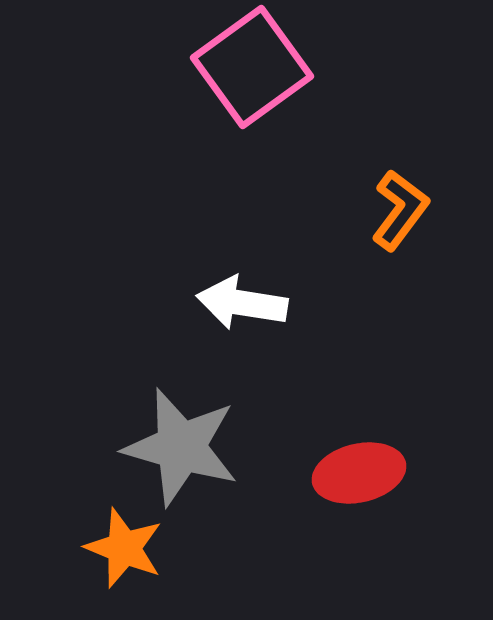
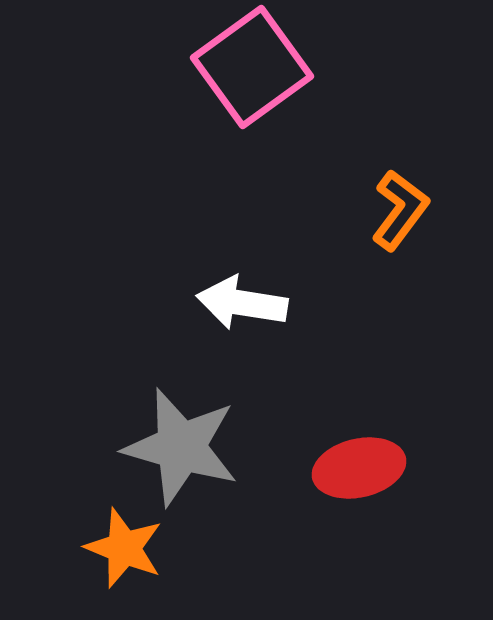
red ellipse: moved 5 px up
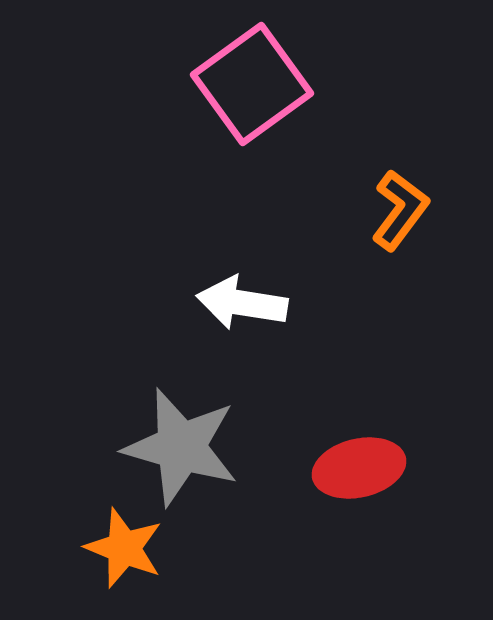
pink square: moved 17 px down
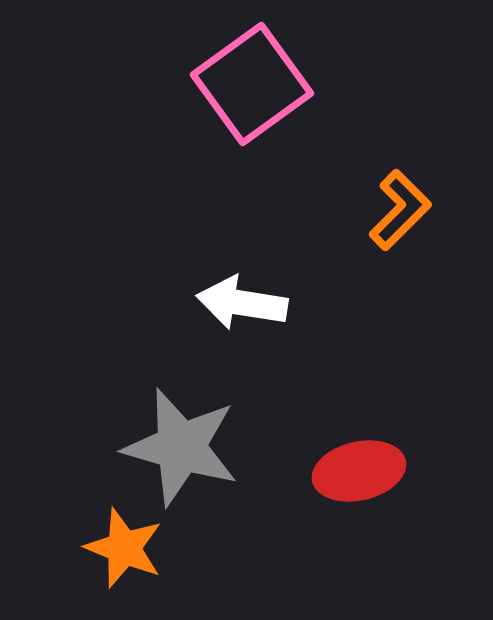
orange L-shape: rotated 8 degrees clockwise
red ellipse: moved 3 px down
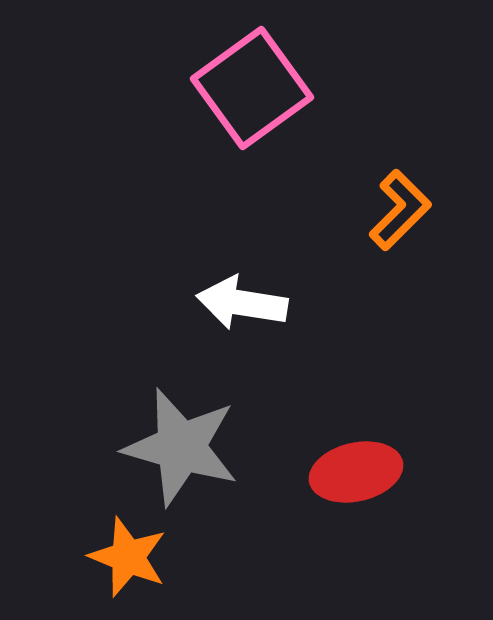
pink square: moved 4 px down
red ellipse: moved 3 px left, 1 px down
orange star: moved 4 px right, 9 px down
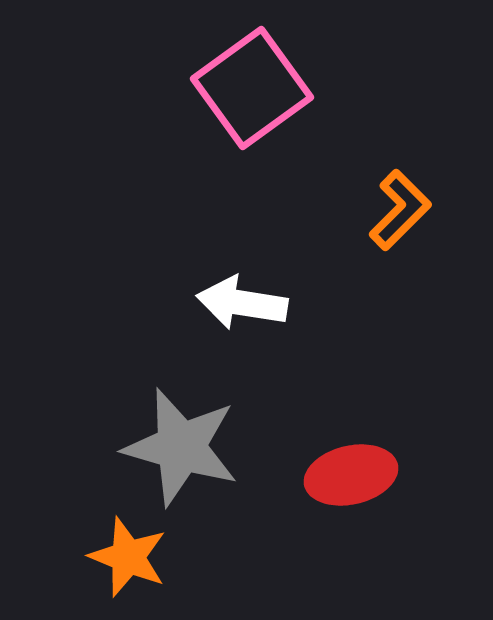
red ellipse: moved 5 px left, 3 px down
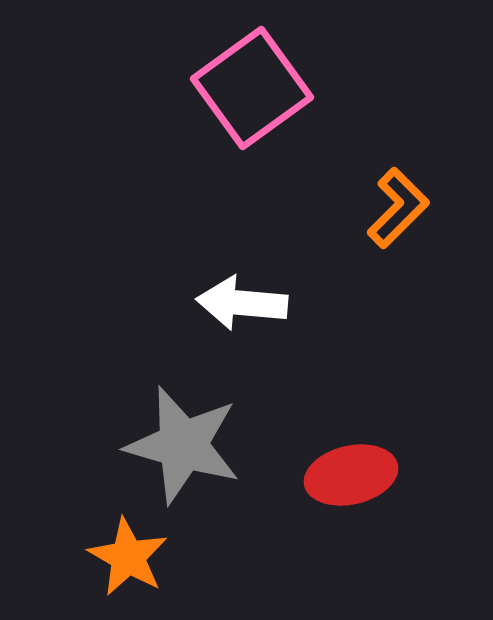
orange L-shape: moved 2 px left, 2 px up
white arrow: rotated 4 degrees counterclockwise
gray star: moved 2 px right, 2 px up
orange star: rotated 8 degrees clockwise
